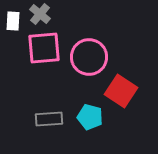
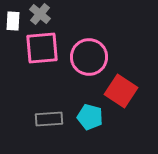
pink square: moved 2 px left
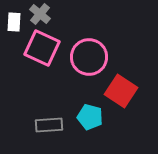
white rectangle: moved 1 px right, 1 px down
pink square: rotated 30 degrees clockwise
gray rectangle: moved 6 px down
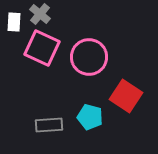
red square: moved 5 px right, 5 px down
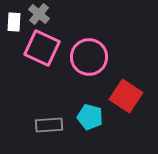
gray cross: moved 1 px left
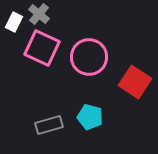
white rectangle: rotated 24 degrees clockwise
red square: moved 9 px right, 14 px up
gray rectangle: rotated 12 degrees counterclockwise
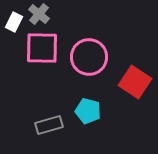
pink square: rotated 24 degrees counterclockwise
cyan pentagon: moved 2 px left, 6 px up
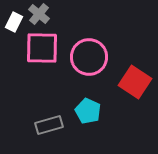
cyan pentagon: rotated 10 degrees clockwise
